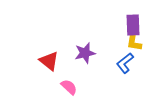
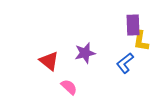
yellow L-shape: moved 7 px right
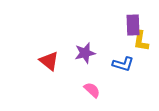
blue L-shape: moved 2 px left, 1 px down; rotated 125 degrees counterclockwise
pink semicircle: moved 23 px right, 3 px down
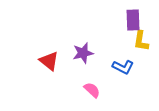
purple rectangle: moved 5 px up
purple star: moved 2 px left
blue L-shape: moved 3 px down; rotated 10 degrees clockwise
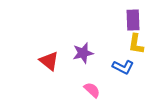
yellow L-shape: moved 5 px left, 3 px down
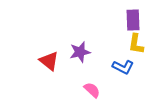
purple star: moved 3 px left, 1 px up
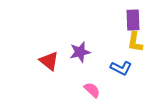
yellow L-shape: moved 1 px left, 2 px up
blue L-shape: moved 2 px left, 1 px down
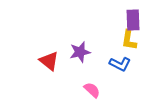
yellow L-shape: moved 6 px left, 2 px up
blue L-shape: moved 1 px left, 4 px up
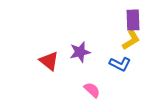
yellow L-shape: moved 2 px right; rotated 130 degrees counterclockwise
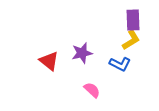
purple star: moved 2 px right, 1 px down
